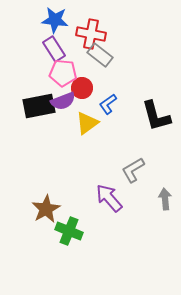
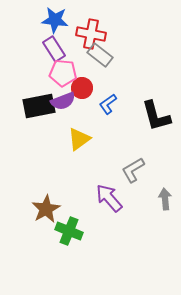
yellow triangle: moved 8 px left, 16 px down
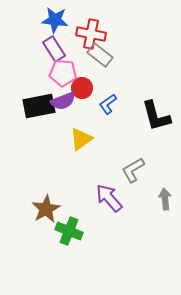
yellow triangle: moved 2 px right
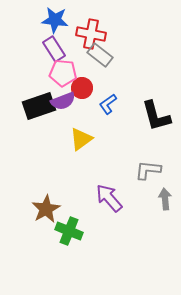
black rectangle: rotated 8 degrees counterclockwise
gray L-shape: moved 15 px right; rotated 36 degrees clockwise
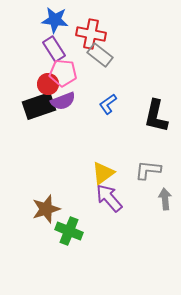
red circle: moved 34 px left, 4 px up
black L-shape: rotated 28 degrees clockwise
yellow triangle: moved 22 px right, 34 px down
brown star: rotated 12 degrees clockwise
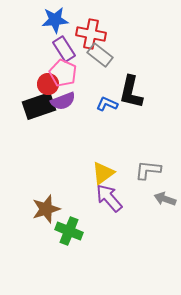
blue star: rotated 12 degrees counterclockwise
purple rectangle: moved 10 px right
pink pentagon: rotated 20 degrees clockwise
blue L-shape: moved 1 px left; rotated 60 degrees clockwise
black L-shape: moved 25 px left, 24 px up
gray arrow: rotated 65 degrees counterclockwise
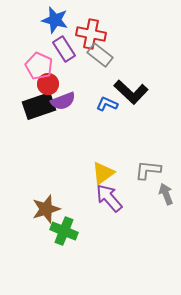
blue star: rotated 20 degrees clockwise
pink pentagon: moved 24 px left, 7 px up
black L-shape: rotated 60 degrees counterclockwise
gray arrow: moved 1 px right, 5 px up; rotated 50 degrees clockwise
green cross: moved 5 px left
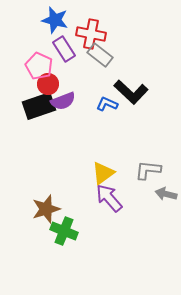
gray arrow: rotated 55 degrees counterclockwise
